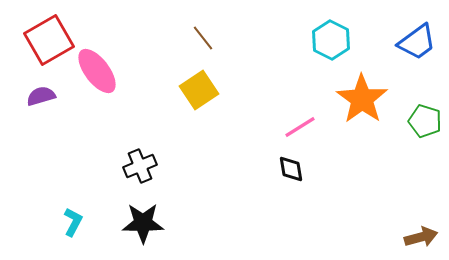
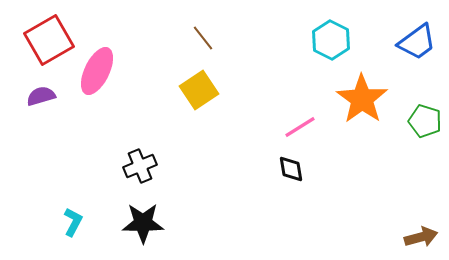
pink ellipse: rotated 63 degrees clockwise
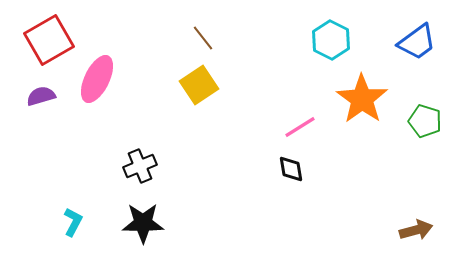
pink ellipse: moved 8 px down
yellow square: moved 5 px up
brown arrow: moved 5 px left, 7 px up
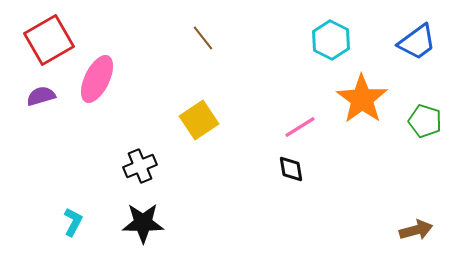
yellow square: moved 35 px down
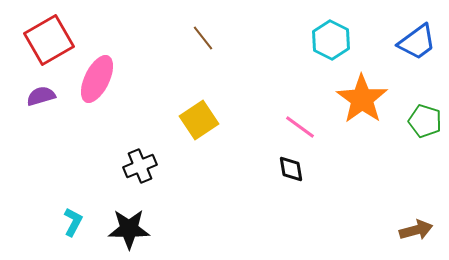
pink line: rotated 68 degrees clockwise
black star: moved 14 px left, 6 px down
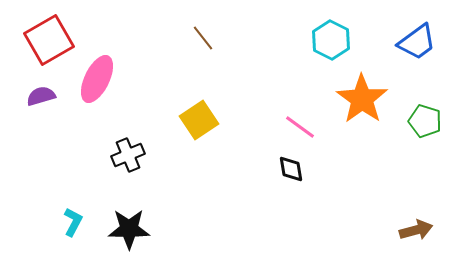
black cross: moved 12 px left, 11 px up
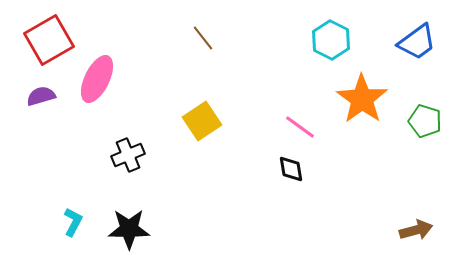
yellow square: moved 3 px right, 1 px down
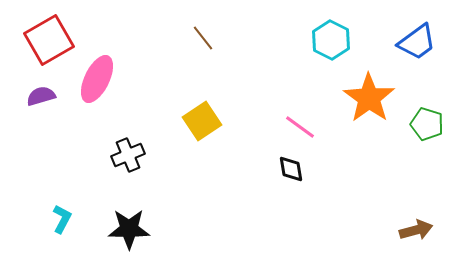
orange star: moved 7 px right, 1 px up
green pentagon: moved 2 px right, 3 px down
cyan L-shape: moved 11 px left, 3 px up
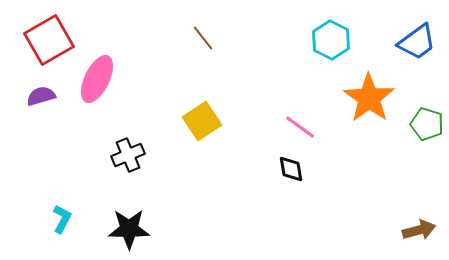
brown arrow: moved 3 px right
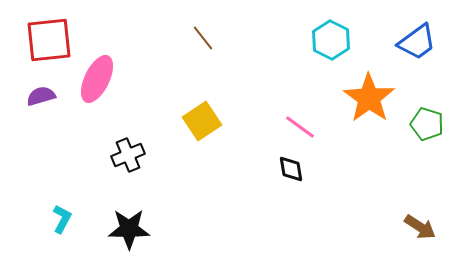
red square: rotated 24 degrees clockwise
brown arrow: moved 1 px right, 3 px up; rotated 48 degrees clockwise
